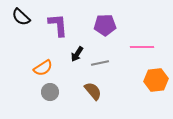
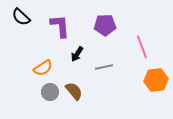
purple L-shape: moved 2 px right, 1 px down
pink line: rotated 70 degrees clockwise
gray line: moved 4 px right, 4 px down
brown semicircle: moved 19 px left
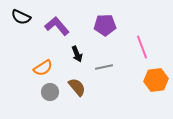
black semicircle: rotated 18 degrees counterclockwise
purple L-shape: moved 3 px left; rotated 35 degrees counterclockwise
black arrow: rotated 56 degrees counterclockwise
brown semicircle: moved 3 px right, 4 px up
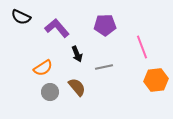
purple L-shape: moved 2 px down
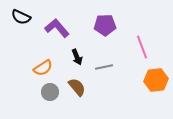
black arrow: moved 3 px down
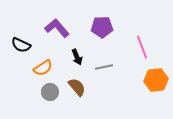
black semicircle: moved 28 px down
purple pentagon: moved 3 px left, 2 px down
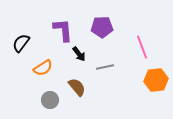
purple L-shape: moved 6 px right, 2 px down; rotated 35 degrees clockwise
black semicircle: moved 2 px up; rotated 102 degrees clockwise
black arrow: moved 2 px right, 3 px up; rotated 14 degrees counterclockwise
gray line: moved 1 px right
gray circle: moved 8 px down
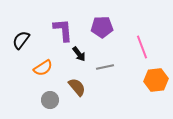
black semicircle: moved 3 px up
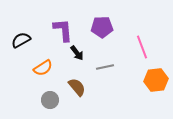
black semicircle: rotated 24 degrees clockwise
black arrow: moved 2 px left, 1 px up
